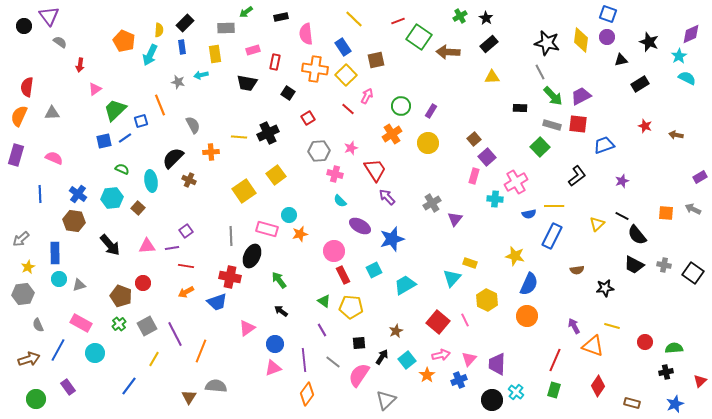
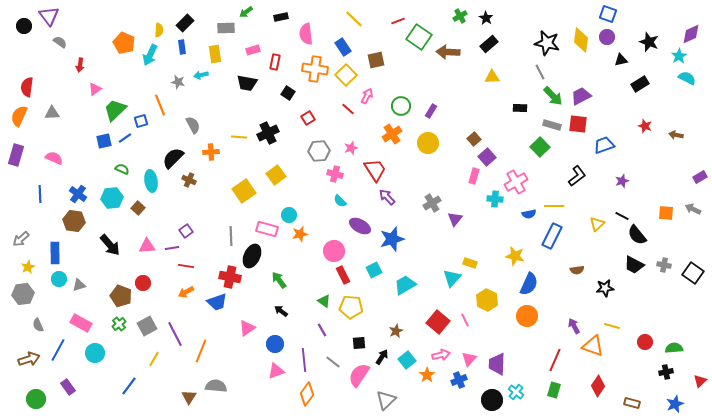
orange pentagon at (124, 41): moved 2 px down
pink triangle at (273, 368): moved 3 px right, 3 px down
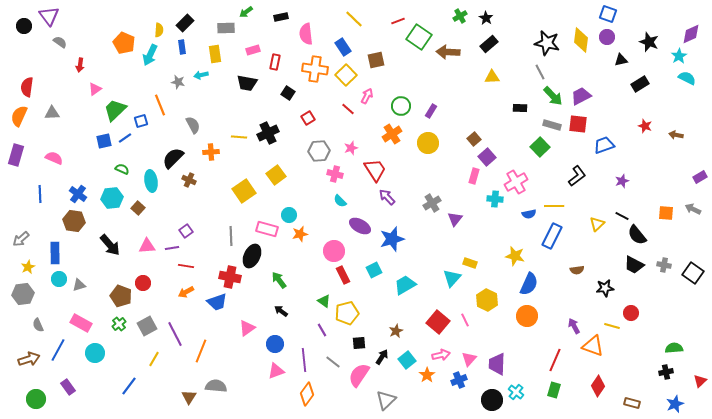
yellow pentagon at (351, 307): moved 4 px left, 6 px down; rotated 20 degrees counterclockwise
red circle at (645, 342): moved 14 px left, 29 px up
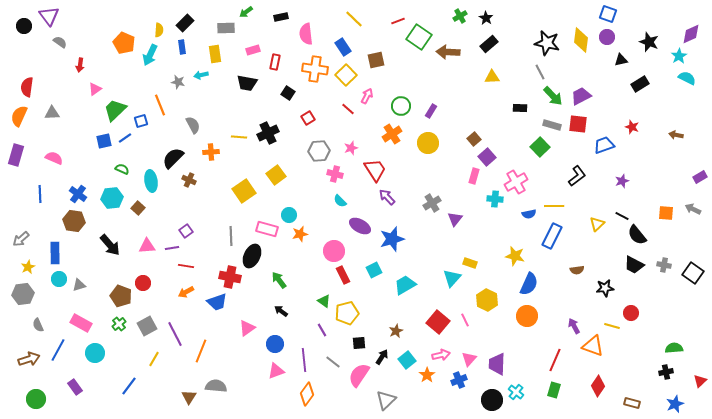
red star at (645, 126): moved 13 px left, 1 px down
purple rectangle at (68, 387): moved 7 px right
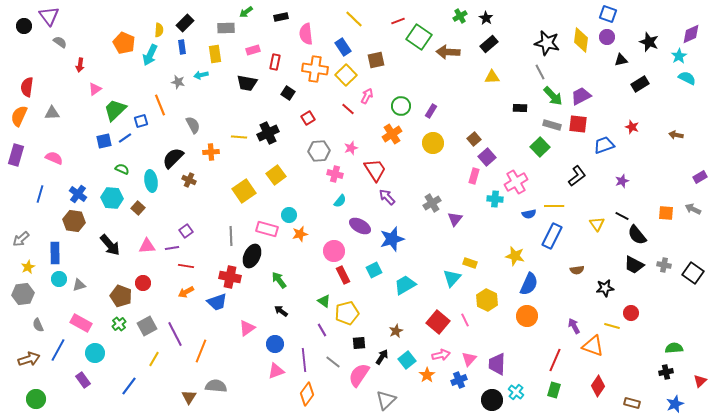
yellow circle at (428, 143): moved 5 px right
blue line at (40, 194): rotated 18 degrees clockwise
cyan hexagon at (112, 198): rotated 10 degrees clockwise
cyan semicircle at (340, 201): rotated 96 degrees counterclockwise
yellow triangle at (597, 224): rotated 21 degrees counterclockwise
purple rectangle at (75, 387): moved 8 px right, 7 px up
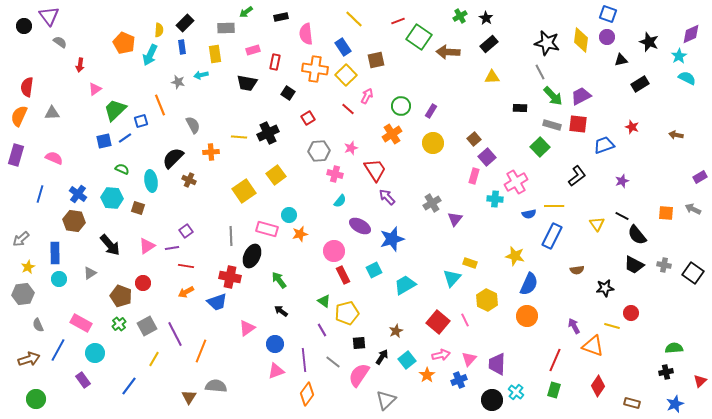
brown square at (138, 208): rotated 24 degrees counterclockwise
pink triangle at (147, 246): rotated 30 degrees counterclockwise
gray triangle at (79, 285): moved 11 px right, 12 px up; rotated 16 degrees counterclockwise
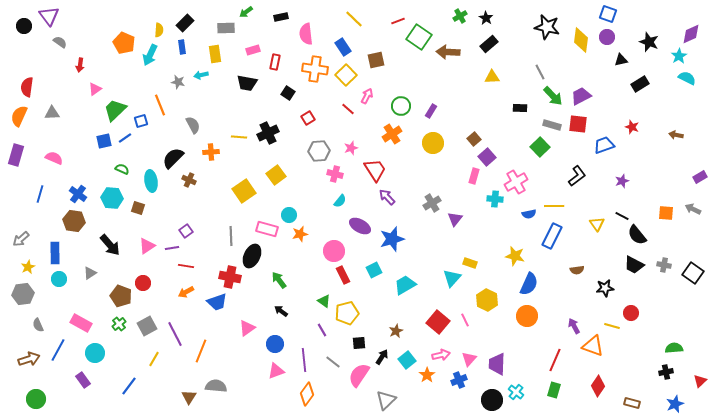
black star at (547, 43): moved 16 px up
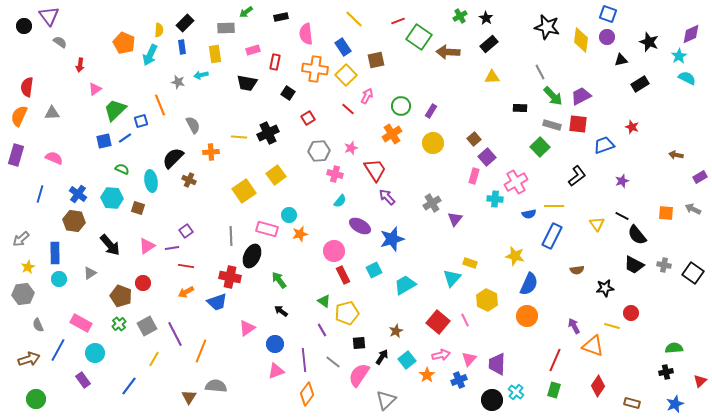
brown arrow at (676, 135): moved 20 px down
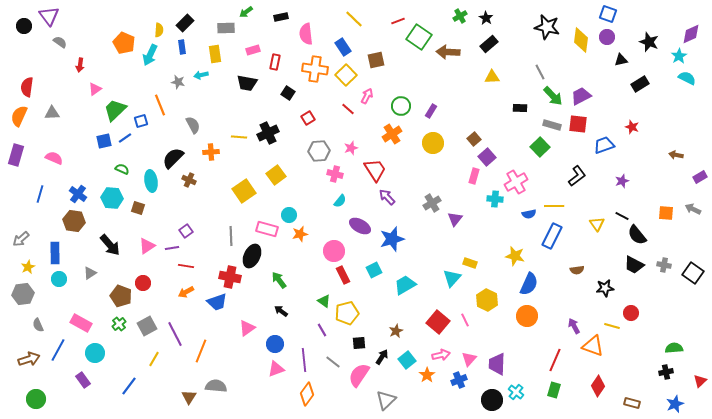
pink triangle at (276, 371): moved 2 px up
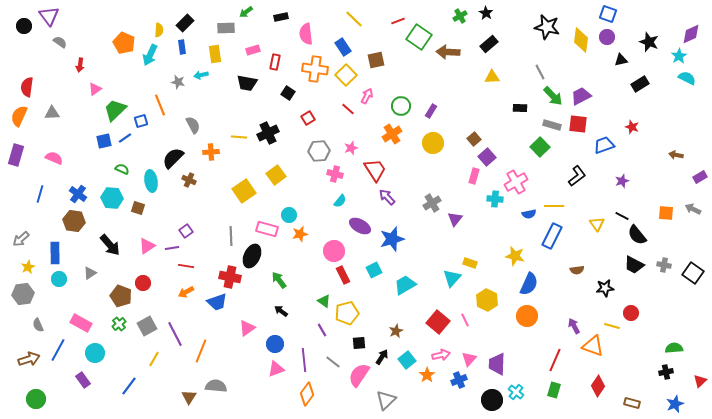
black star at (486, 18): moved 5 px up
